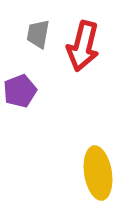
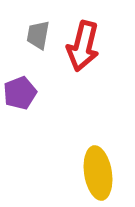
gray trapezoid: moved 1 px down
purple pentagon: moved 2 px down
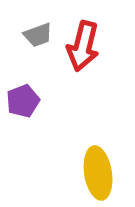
gray trapezoid: rotated 120 degrees counterclockwise
purple pentagon: moved 3 px right, 8 px down
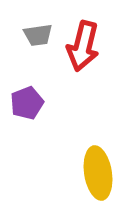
gray trapezoid: rotated 12 degrees clockwise
purple pentagon: moved 4 px right, 2 px down
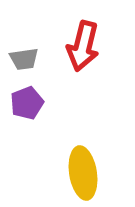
gray trapezoid: moved 14 px left, 24 px down
yellow ellipse: moved 15 px left
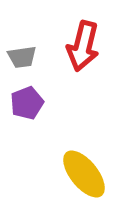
gray trapezoid: moved 2 px left, 2 px up
yellow ellipse: moved 1 px right, 1 px down; rotated 30 degrees counterclockwise
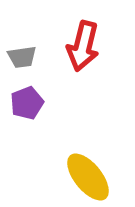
yellow ellipse: moved 4 px right, 3 px down
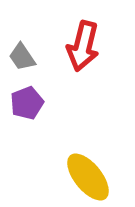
gray trapezoid: rotated 64 degrees clockwise
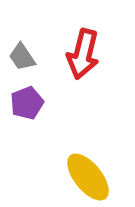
red arrow: moved 8 px down
